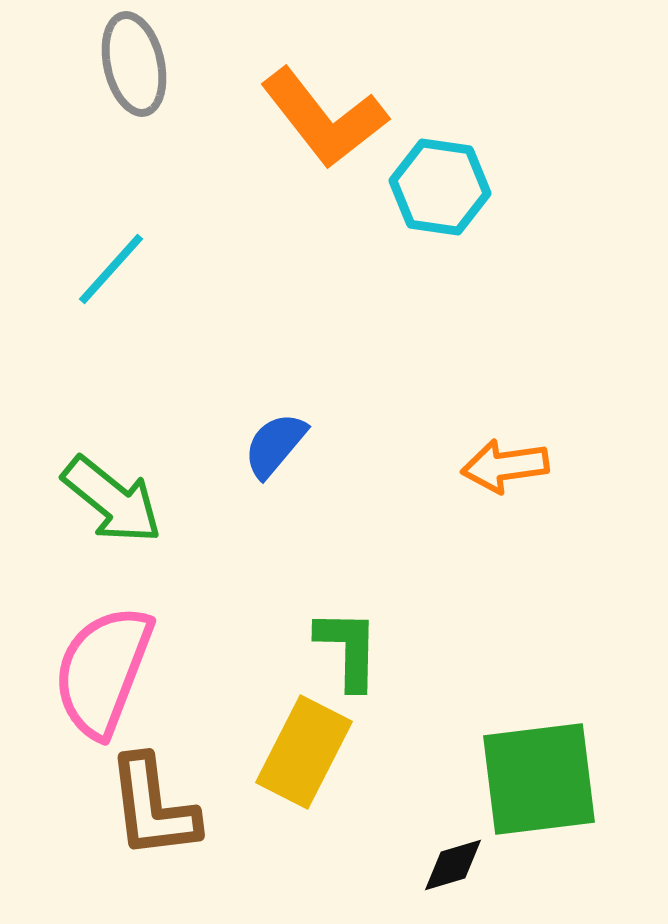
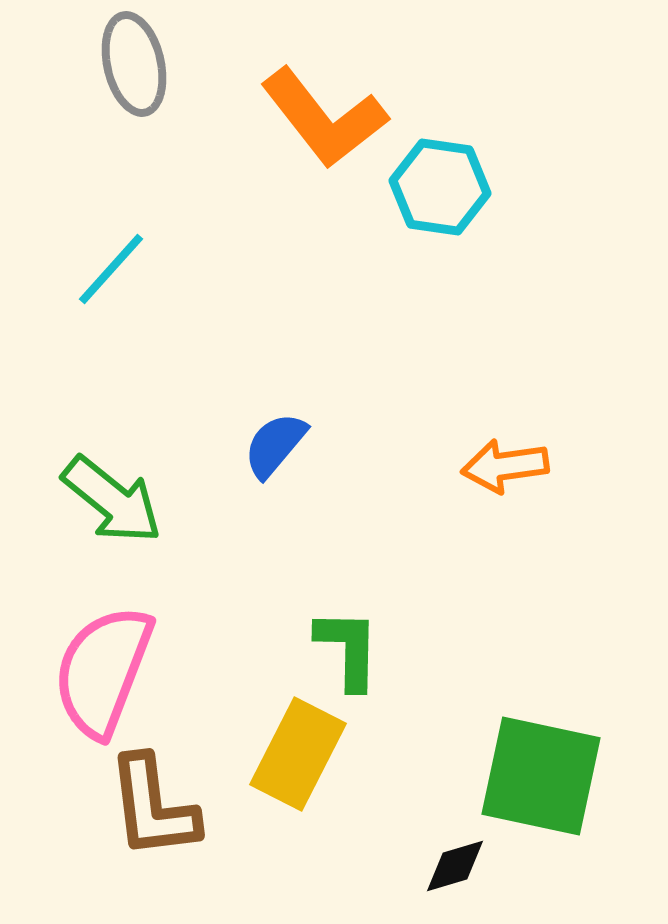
yellow rectangle: moved 6 px left, 2 px down
green square: moved 2 px right, 3 px up; rotated 19 degrees clockwise
black diamond: moved 2 px right, 1 px down
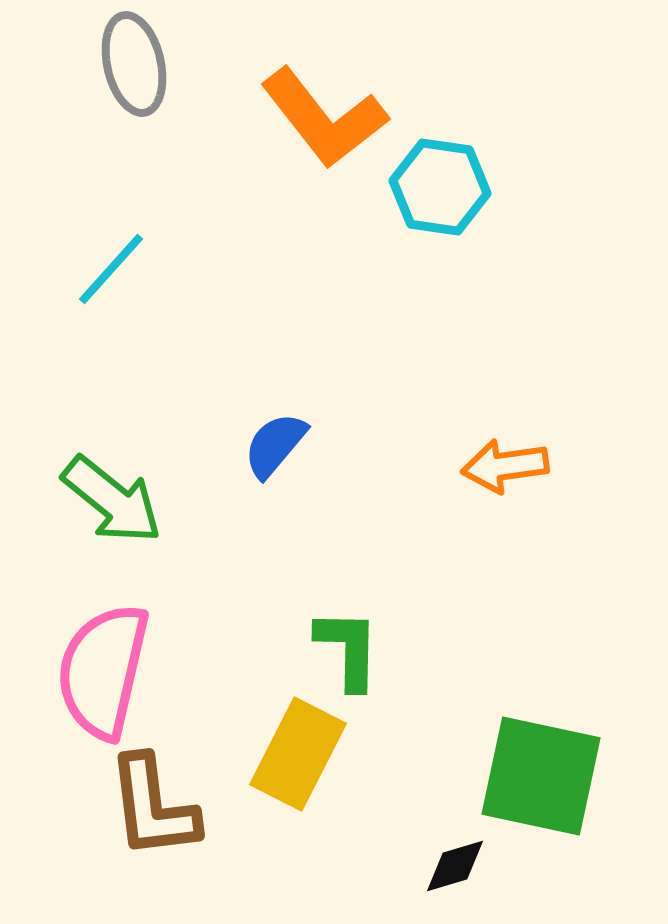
pink semicircle: rotated 8 degrees counterclockwise
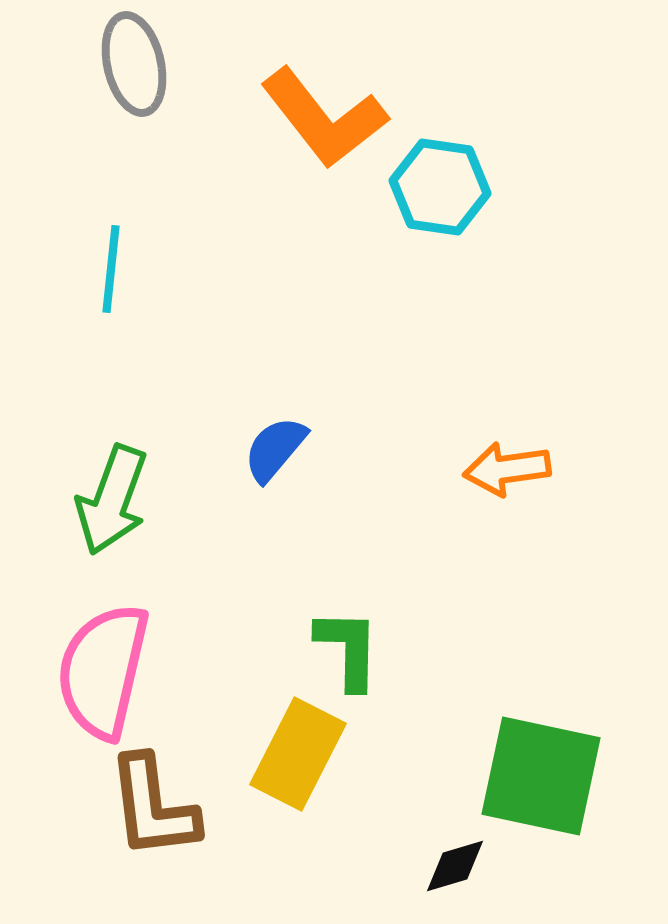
cyan line: rotated 36 degrees counterclockwise
blue semicircle: moved 4 px down
orange arrow: moved 2 px right, 3 px down
green arrow: rotated 71 degrees clockwise
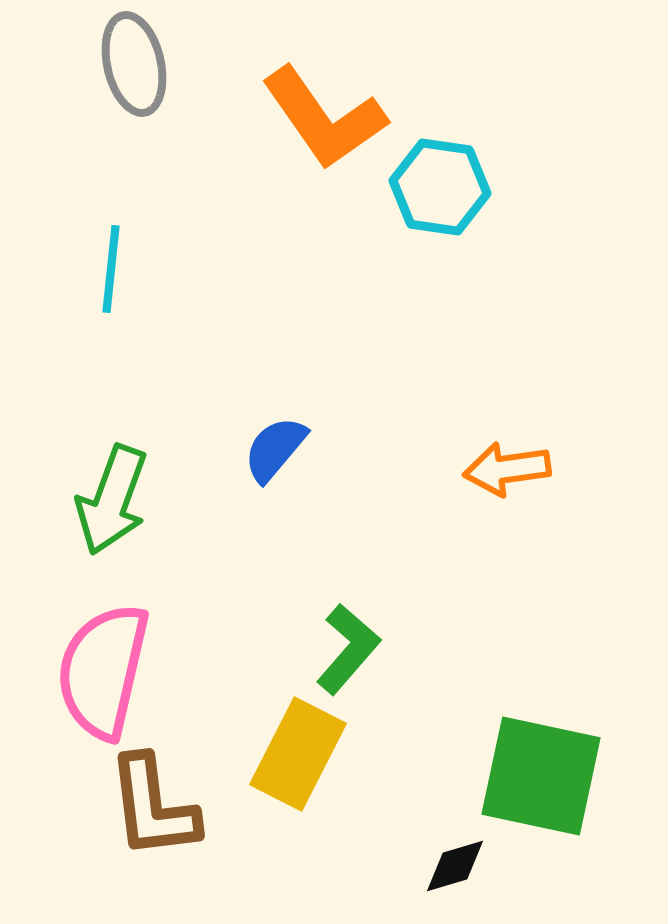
orange L-shape: rotated 3 degrees clockwise
green L-shape: rotated 40 degrees clockwise
